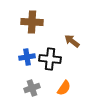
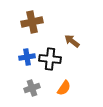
brown cross: rotated 15 degrees counterclockwise
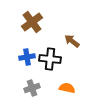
brown cross: rotated 25 degrees counterclockwise
orange semicircle: moved 3 px right; rotated 112 degrees counterclockwise
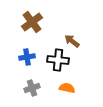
black cross: moved 8 px right, 1 px down
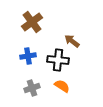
blue cross: moved 1 px right, 1 px up
orange semicircle: moved 5 px left, 2 px up; rotated 21 degrees clockwise
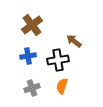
brown cross: moved 3 px down
brown arrow: moved 2 px right
black cross: rotated 15 degrees counterclockwise
orange semicircle: rotated 105 degrees counterclockwise
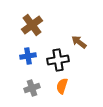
brown arrow: moved 5 px right, 1 px down
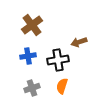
brown arrow: rotated 56 degrees counterclockwise
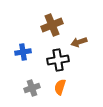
brown cross: moved 20 px right; rotated 15 degrees clockwise
blue cross: moved 5 px left, 4 px up
orange semicircle: moved 2 px left, 1 px down
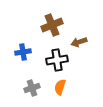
black cross: moved 1 px left
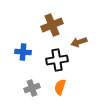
blue cross: rotated 14 degrees clockwise
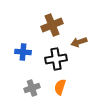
black cross: moved 1 px left, 1 px up
